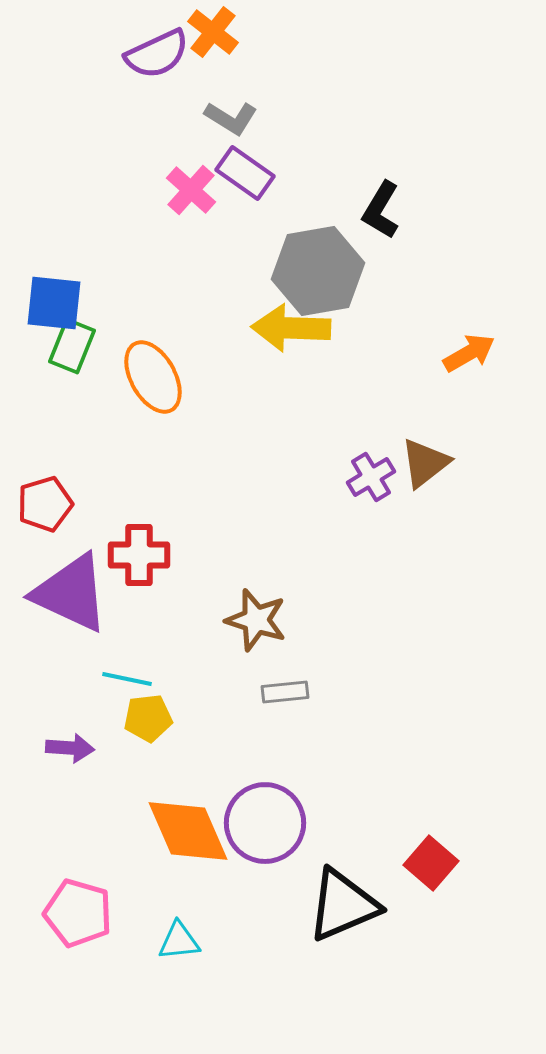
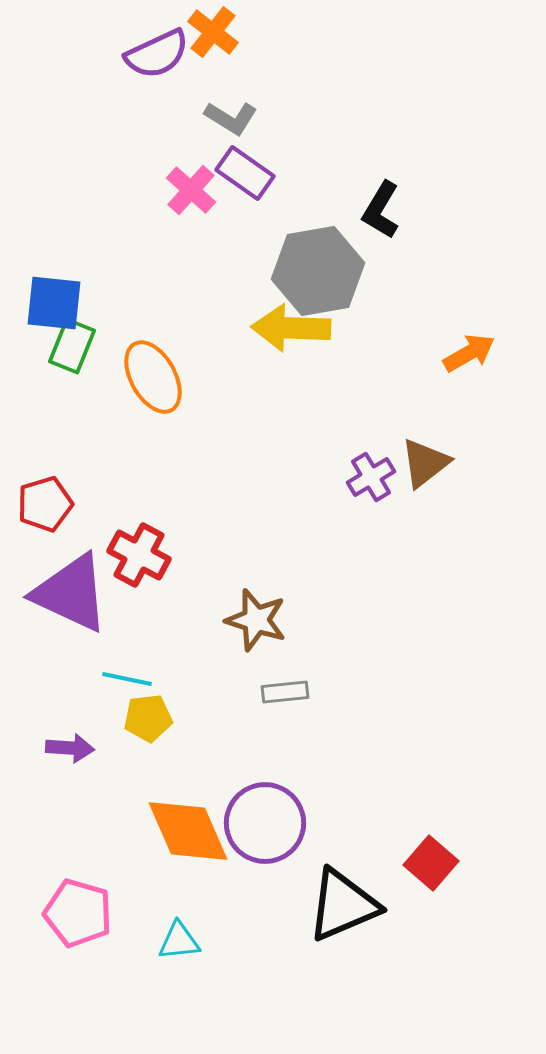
red cross: rotated 28 degrees clockwise
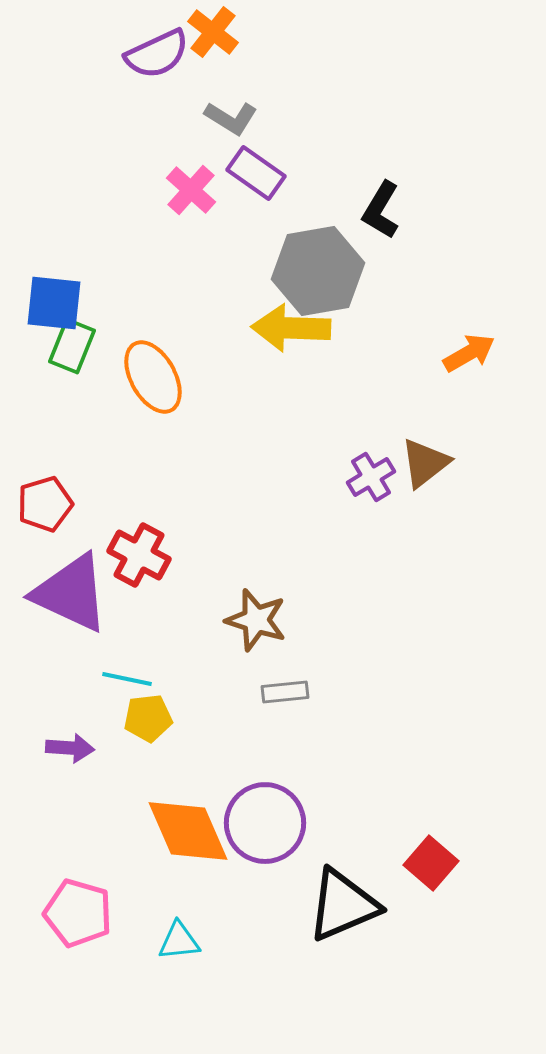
purple rectangle: moved 11 px right
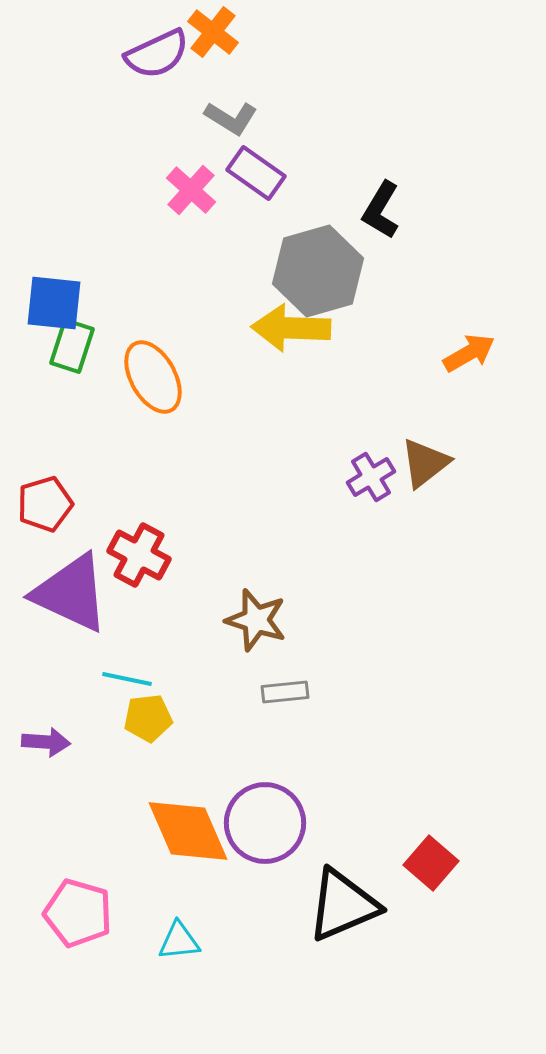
gray hexagon: rotated 6 degrees counterclockwise
green rectangle: rotated 4 degrees counterclockwise
purple arrow: moved 24 px left, 6 px up
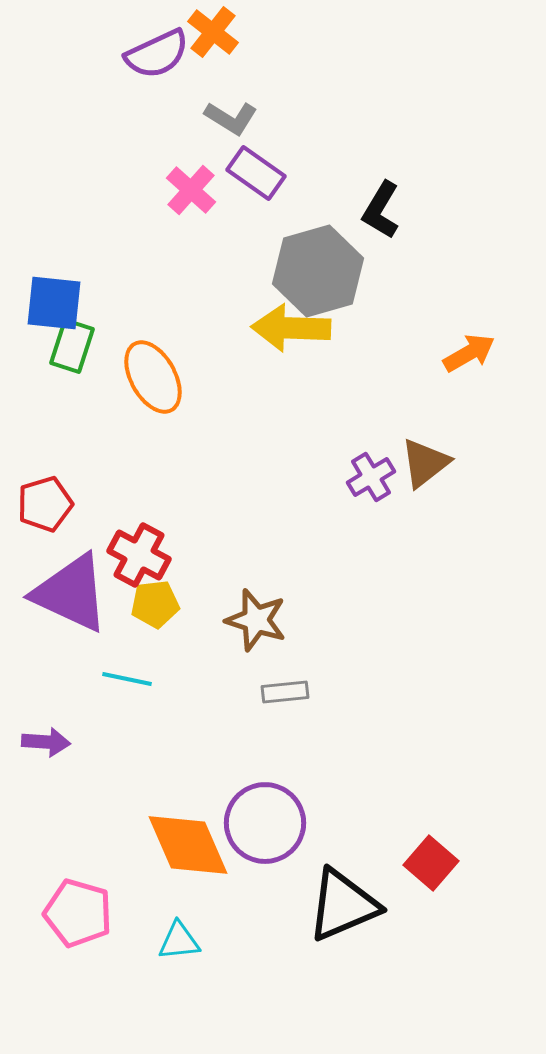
yellow pentagon: moved 7 px right, 114 px up
orange diamond: moved 14 px down
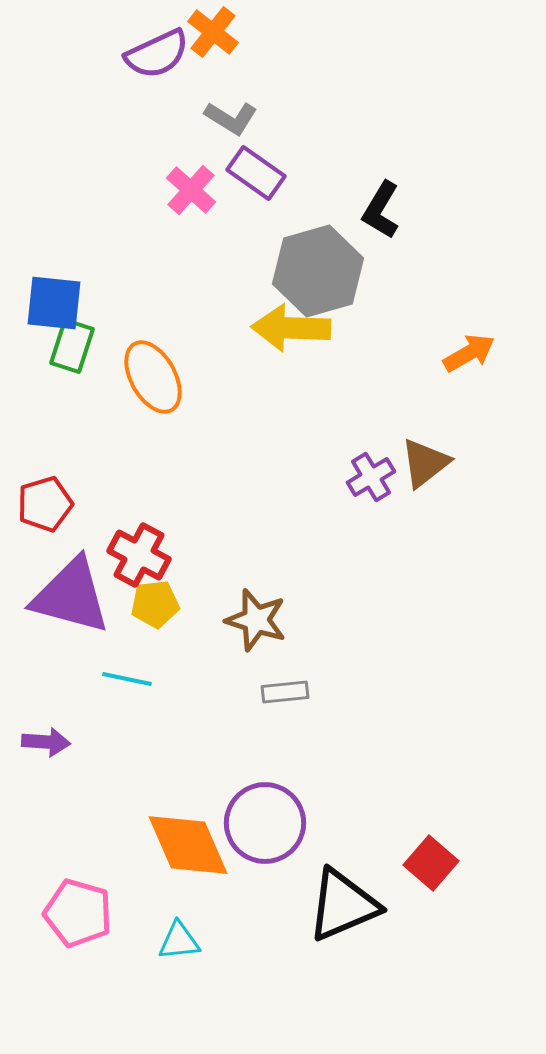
purple triangle: moved 3 px down; rotated 10 degrees counterclockwise
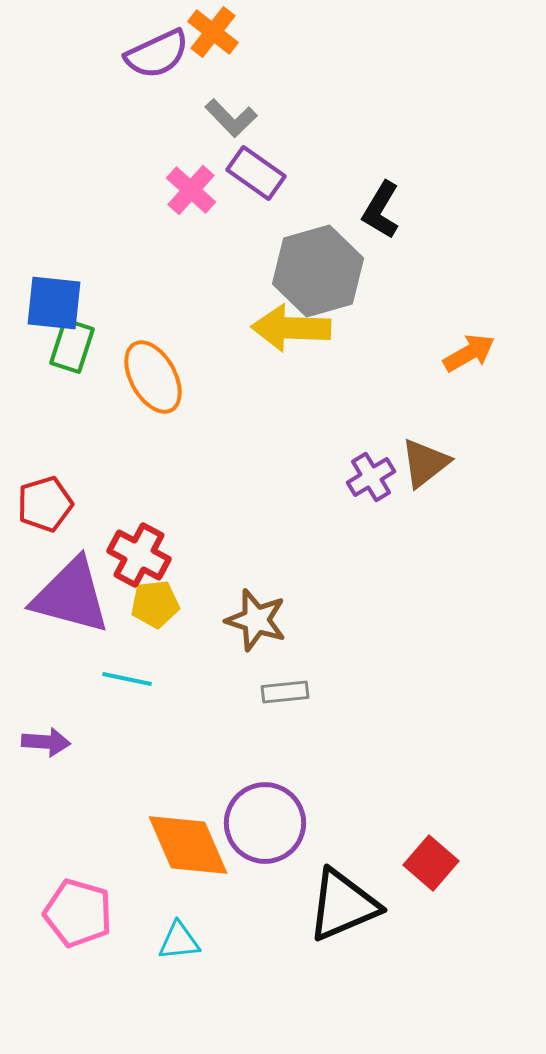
gray L-shape: rotated 14 degrees clockwise
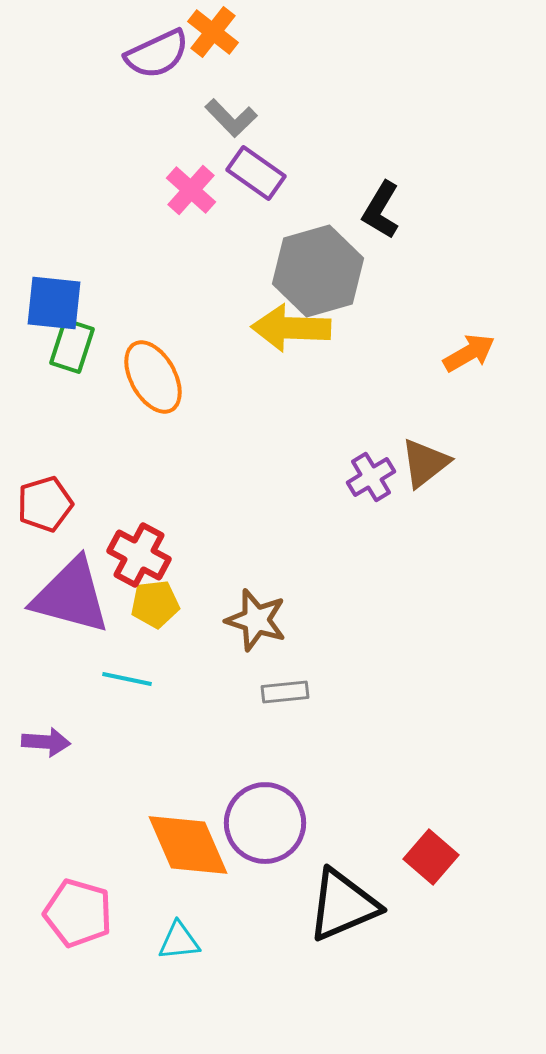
red square: moved 6 px up
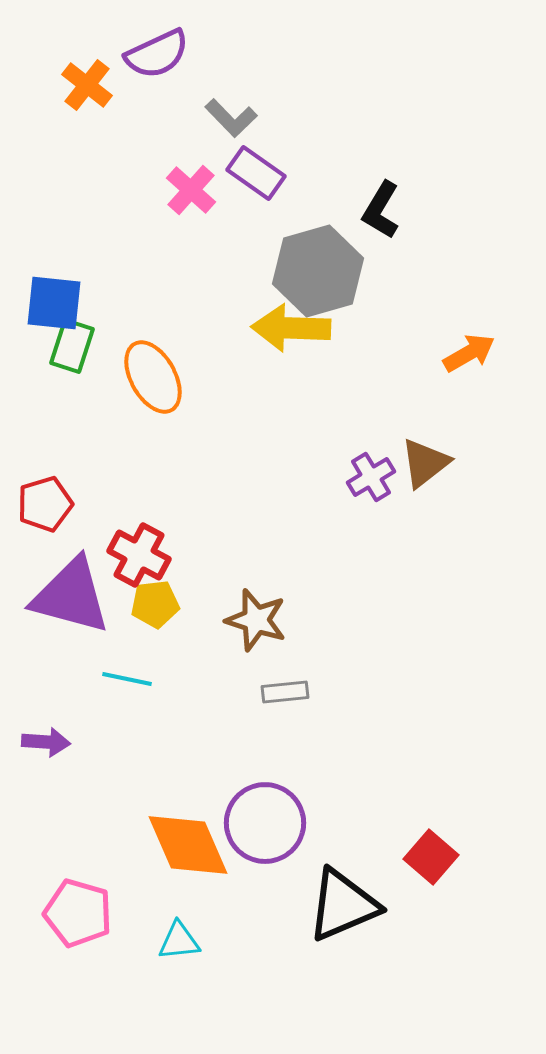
orange cross: moved 126 px left, 53 px down
